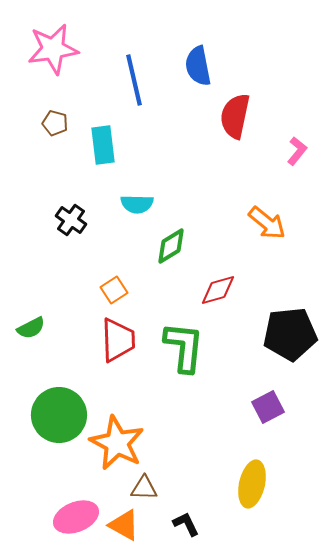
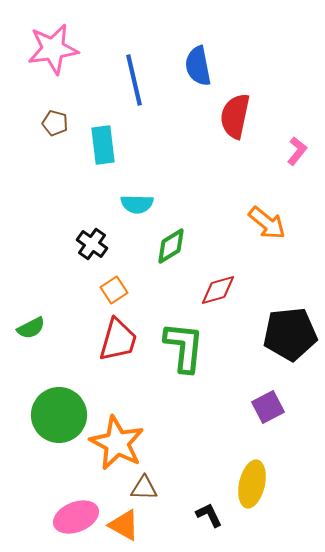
black cross: moved 21 px right, 24 px down
red trapezoid: rotated 18 degrees clockwise
black L-shape: moved 23 px right, 9 px up
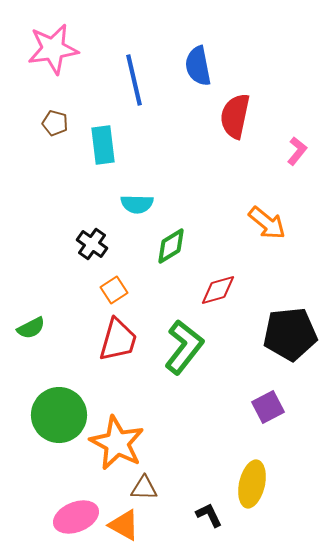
green L-shape: rotated 32 degrees clockwise
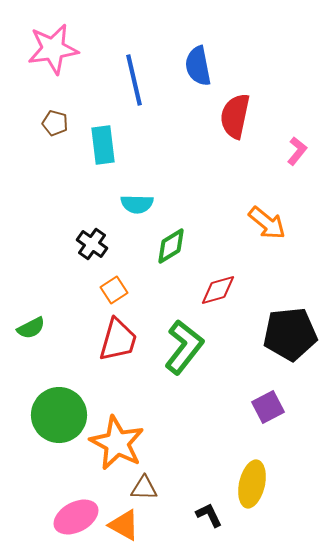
pink ellipse: rotated 6 degrees counterclockwise
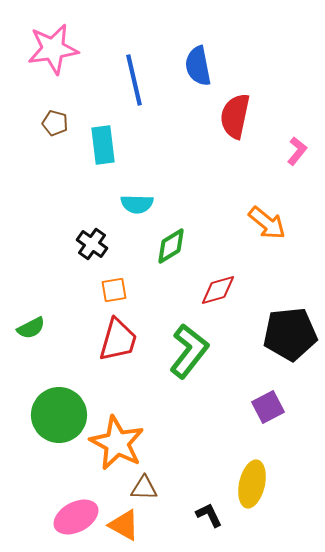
orange square: rotated 24 degrees clockwise
green L-shape: moved 5 px right, 4 px down
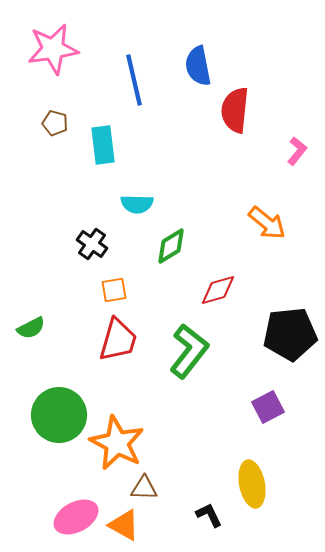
red semicircle: moved 6 px up; rotated 6 degrees counterclockwise
yellow ellipse: rotated 24 degrees counterclockwise
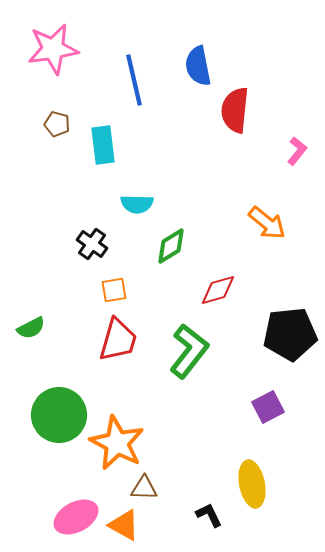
brown pentagon: moved 2 px right, 1 px down
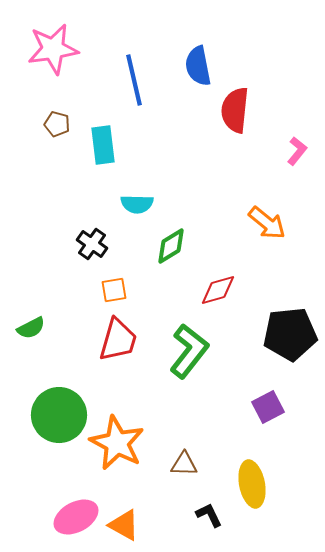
brown triangle: moved 40 px right, 24 px up
